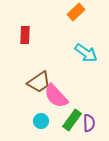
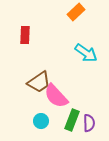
green rectangle: rotated 15 degrees counterclockwise
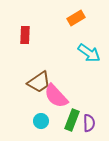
orange rectangle: moved 6 px down; rotated 12 degrees clockwise
cyan arrow: moved 3 px right
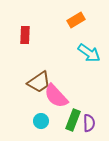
orange rectangle: moved 2 px down
green rectangle: moved 1 px right
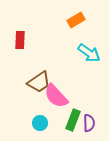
red rectangle: moved 5 px left, 5 px down
cyan circle: moved 1 px left, 2 px down
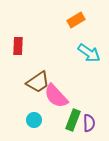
red rectangle: moved 2 px left, 6 px down
brown trapezoid: moved 1 px left
cyan circle: moved 6 px left, 3 px up
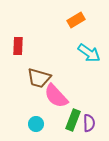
brown trapezoid: moved 1 px right, 4 px up; rotated 50 degrees clockwise
cyan circle: moved 2 px right, 4 px down
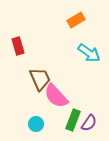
red rectangle: rotated 18 degrees counterclockwise
brown trapezoid: moved 1 px right, 1 px down; rotated 130 degrees counterclockwise
purple semicircle: rotated 36 degrees clockwise
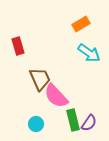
orange rectangle: moved 5 px right, 4 px down
green rectangle: rotated 35 degrees counterclockwise
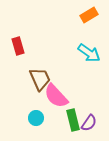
orange rectangle: moved 8 px right, 9 px up
cyan circle: moved 6 px up
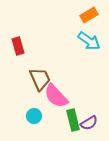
cyan arrow: moved 12 px up
cyan circle: moved 2 px left, 2 px up
purple semicircle: rotated 24 degrees clockwise
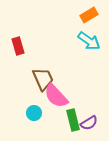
brown trapezoid: moved 3 px right
cyan circle: moved 3 px up
